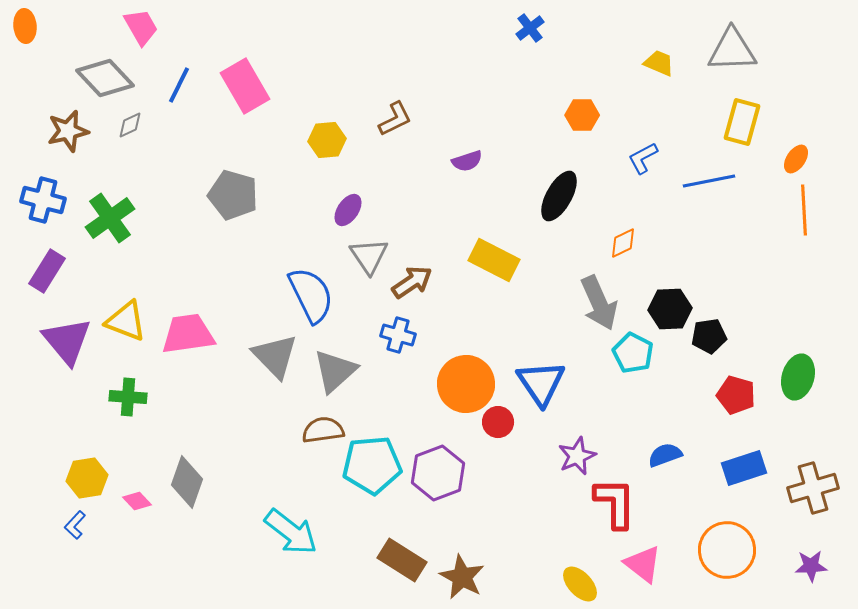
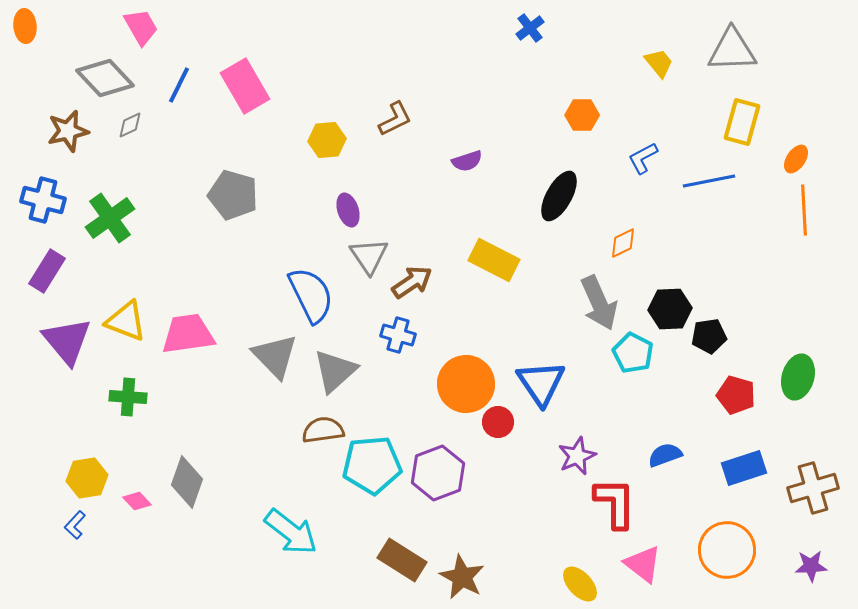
yellow trapezoid at (659, 63): rotated 28 degrees clockwise
purple ellipse at (348, 210): rotated 52 degrees counterclockwise
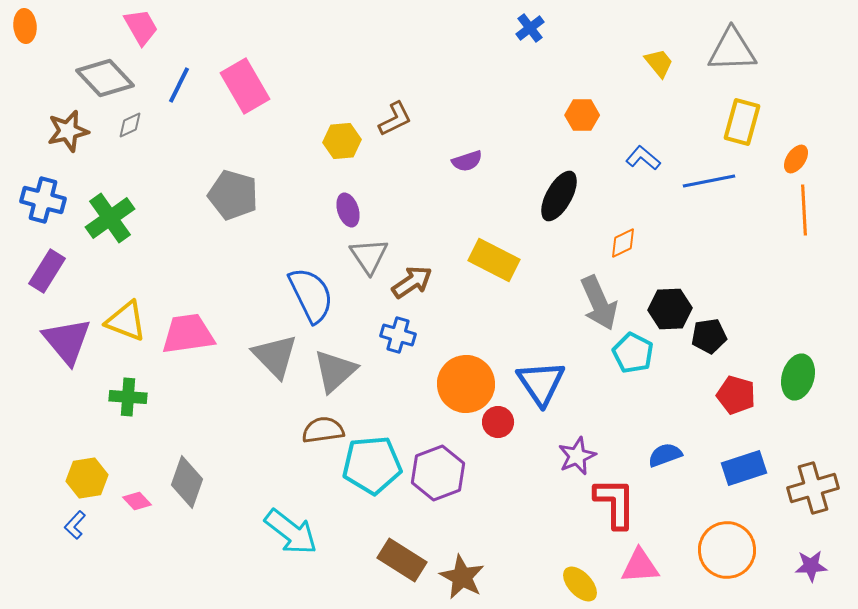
yellow hexagon at (327, 140): moved 15 px right, 1 px down
blue L-shape at (643, 158): rotated 68 degrees clockwise
pink triangle at (643, 564): moved 3 px left, 2 px down; rotated 42 degrees counterclockwise
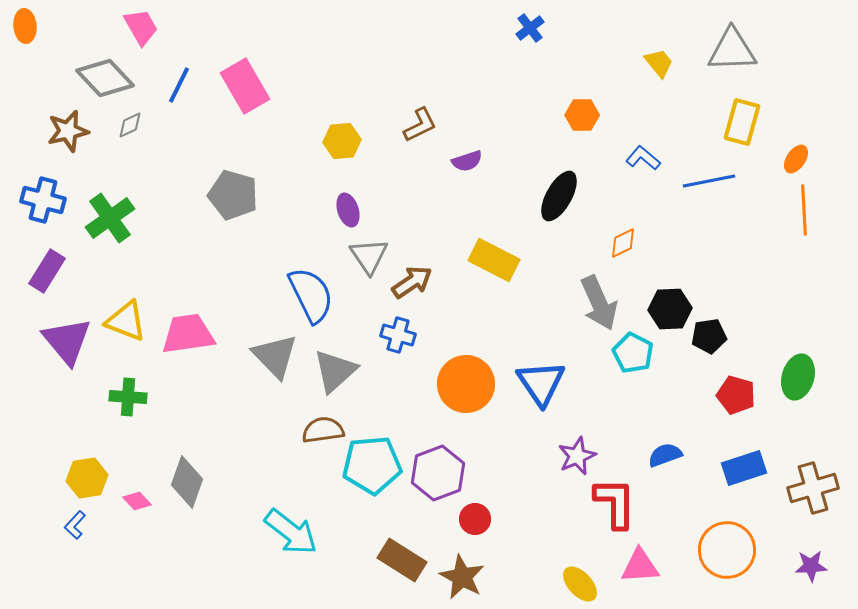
brown L-shape at (395, 119): moved 25 px right, 6 px down
red circle at (498, 422): moved 23 px left, 97 px down
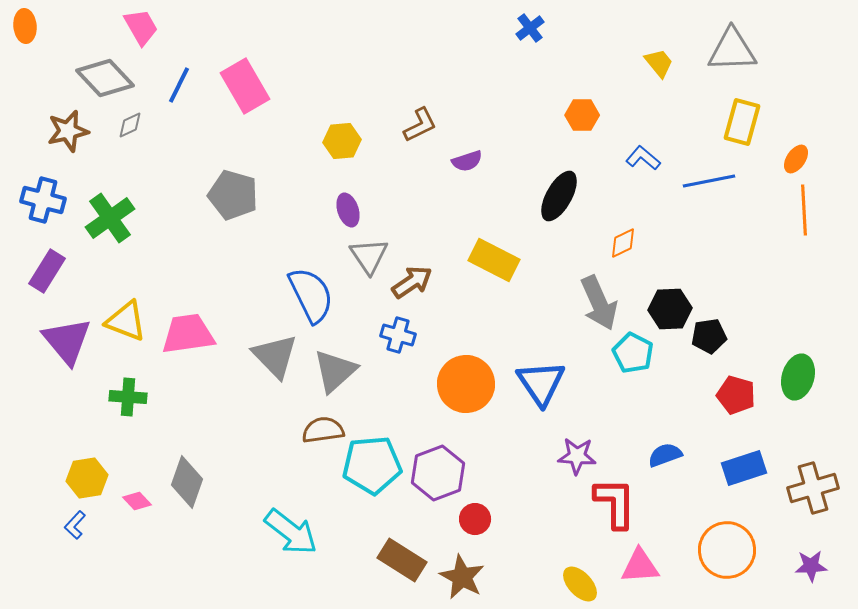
purple star at (577, 456): rotated 27 degrees clockwise
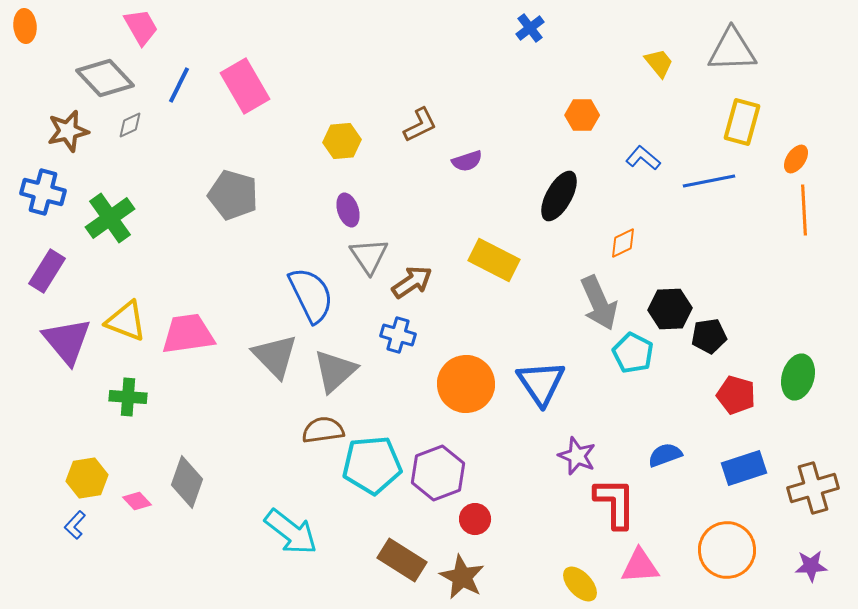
blue cross at (43, 200): moved 8 px up
purple star at (577, 456): rotated 18 degrees clockwise
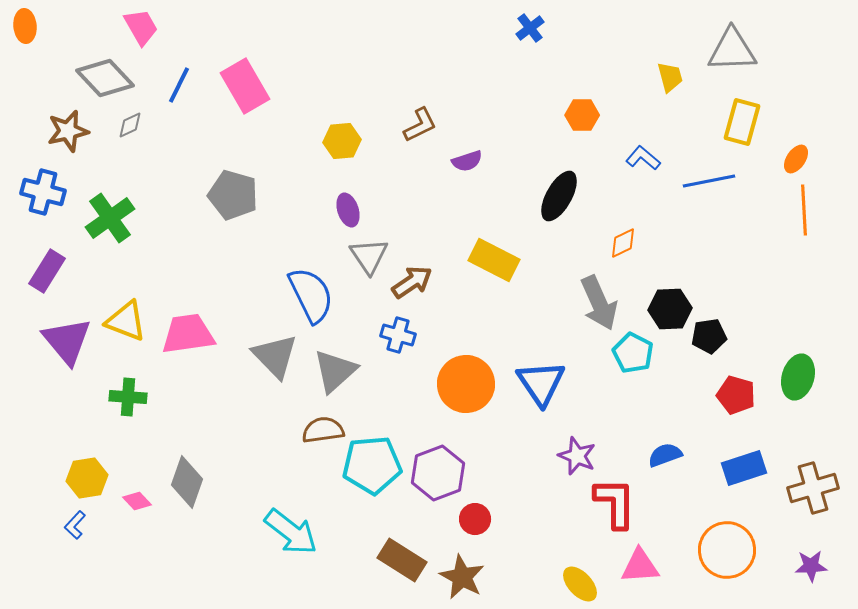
yellow trapezoid at (659, 63): moved 11 px right, 14 px down; rotated 24 degrees clockwise
